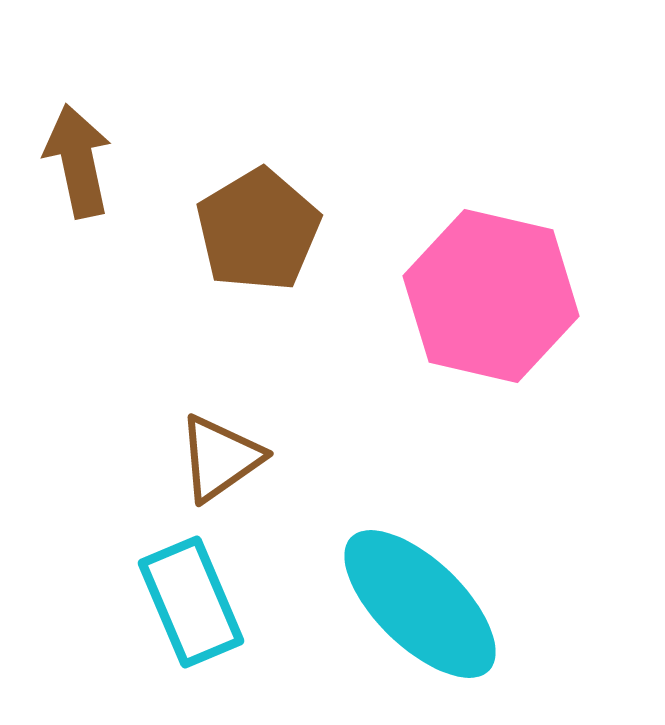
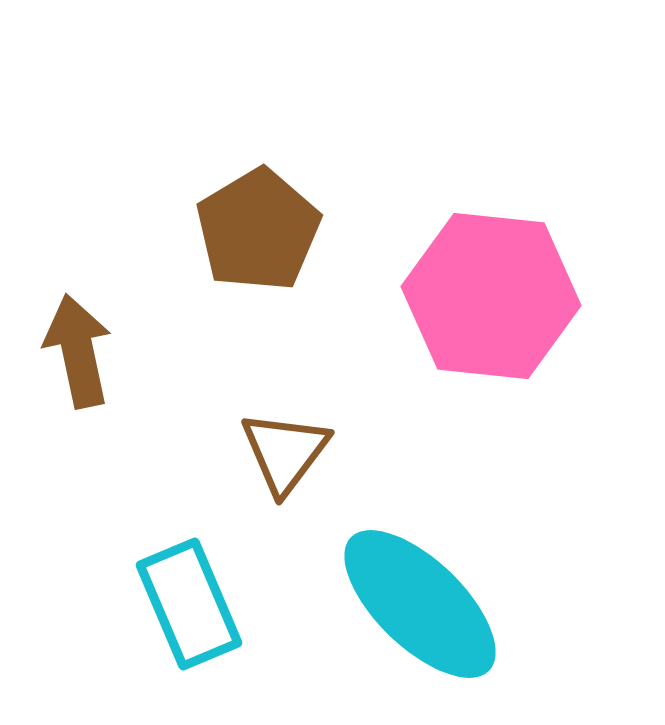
brown arrow: moved 190 px down
pink hexagon: rotated 7 degrees counterclockwise
brown triangle: moved 65 px right, 6 px up; rotated 18 degrees counterclockwise
cyan rectangle: moved 2 px left, 2 px down
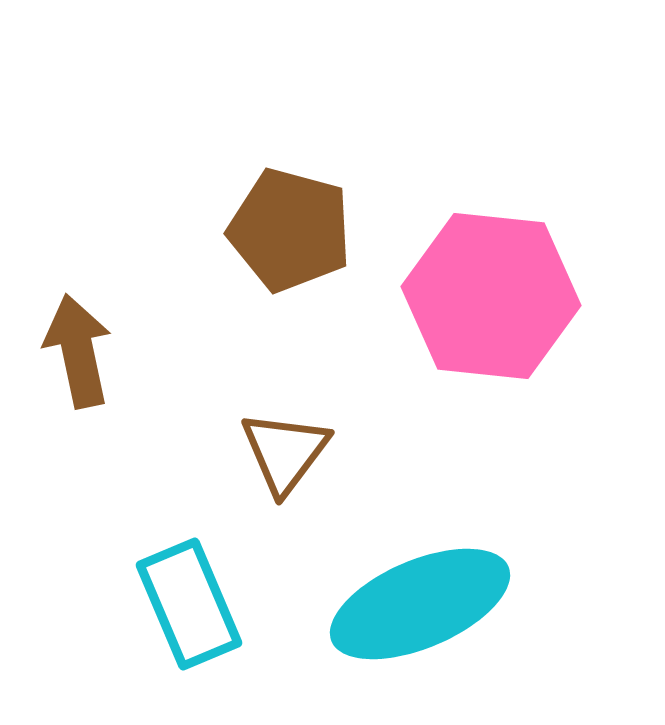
brown pentagon: moved 32 px right; rotated 26 degrees counterclockwise
cyan ellipse: rotated 67 degrees counterclockwise
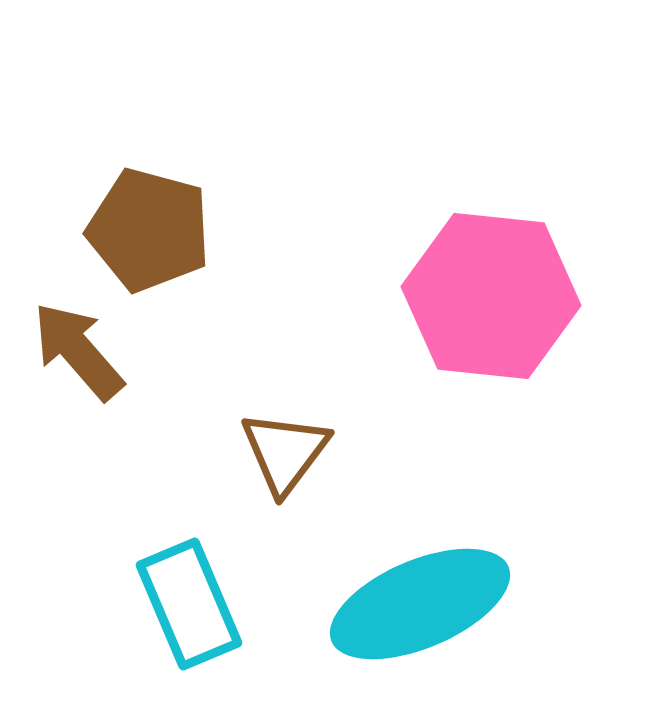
brown pentagon: moved 141 px left
brown arrow: rotated 29 degrees counterclockwise
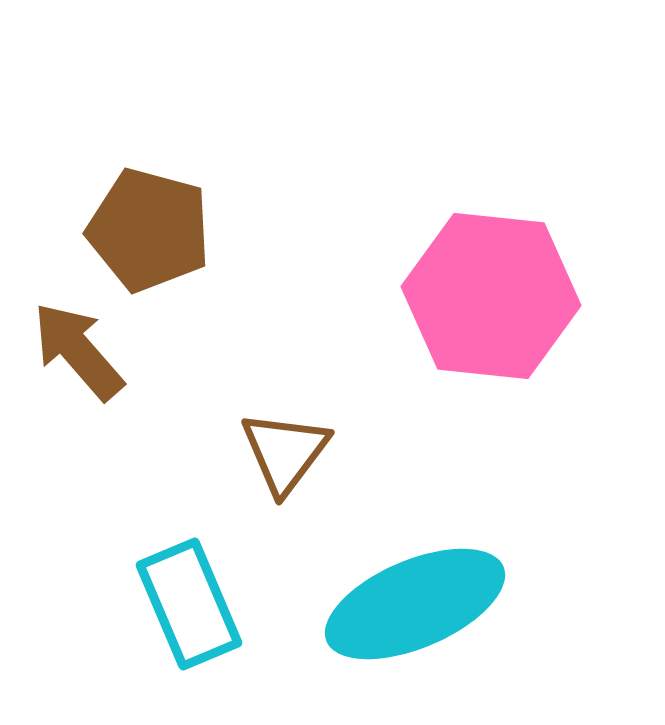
cyan ellipse: moved 5 px left
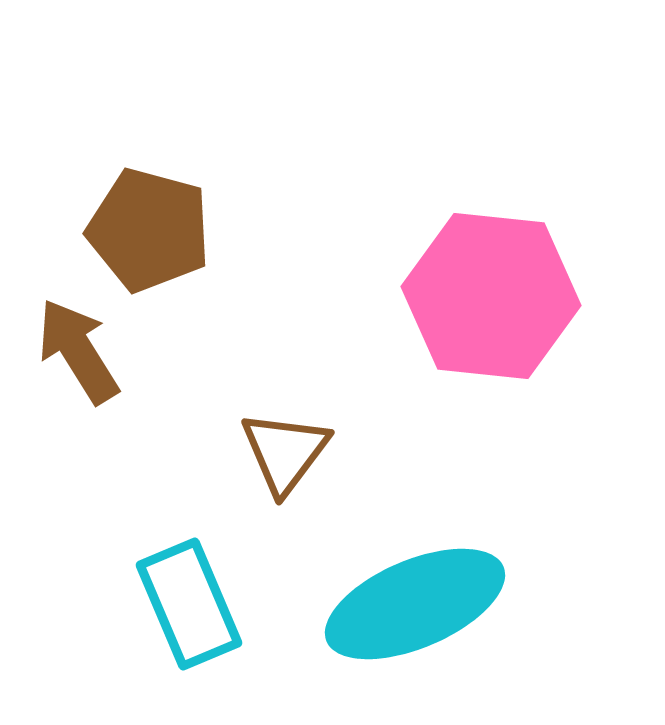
brown arrow: rotated 9 degrees clockwise
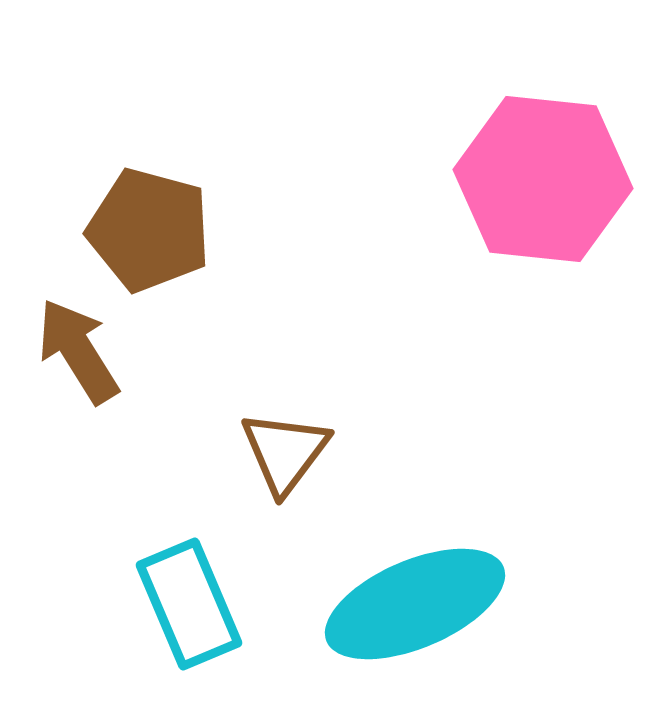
pink hexagon: moved 52 px right, 117 px up
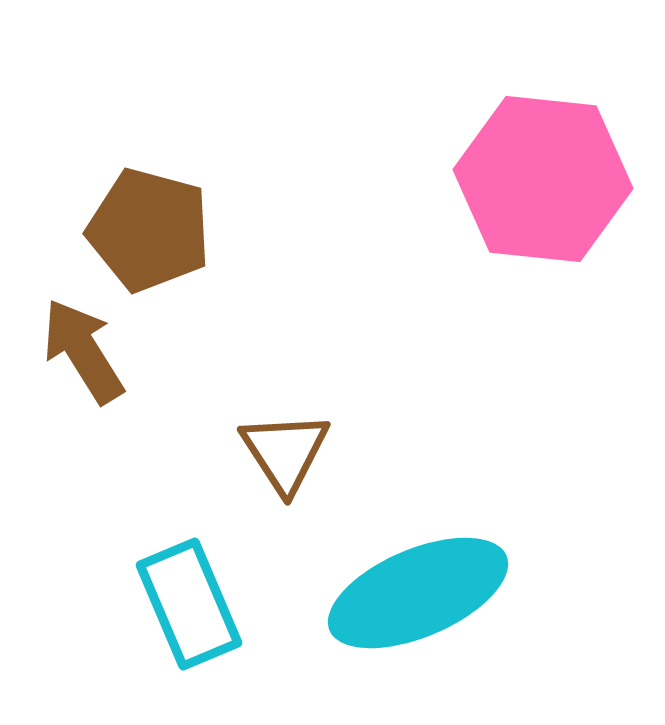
brown arrow: moved 5 px right
brown triangle: rotated 10 degrees counterclockwise
cyan ellipse: moved 3 px right, 11 px up
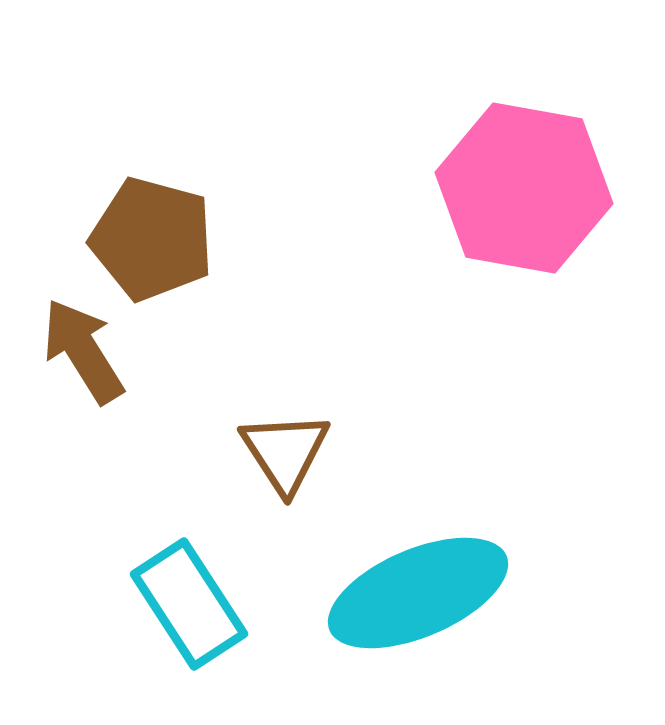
pink hexagon: moved 19 px left, 9 px down; rotated 4 degrees clockwise
brown pentagon: moved 3 px right, 9 px down
cyan rectangle: rotated 10 degrees counterclockwise
